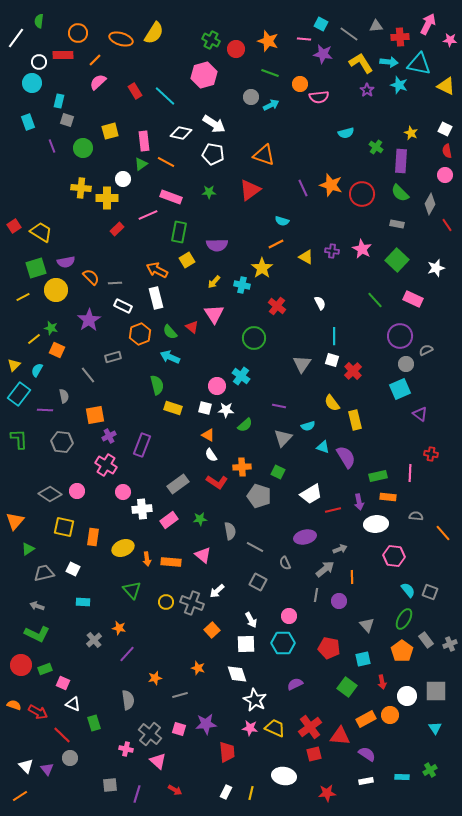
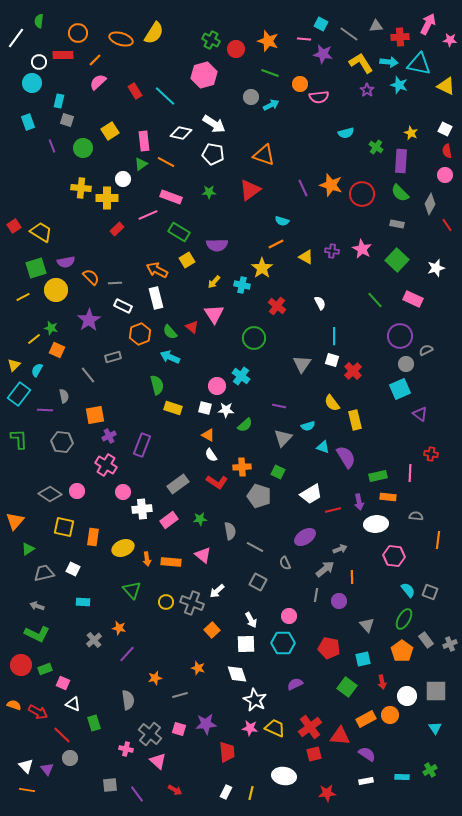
yellow square at (110, 131): rotated 18 degrees counterclockwise
green rectangle at (179, 232): rotated 70 degrees counterclockwise
orange line at (443, 533): moved 5 px left, 7 px down; rotated 48 degrees clockwise
purple ellipse at (305, 537): rotated 20 degrees counterclockwise
purple line at (137, 794): rotated 54 degrees counterclockwise
orange line at (20, 796): moved 7 px right, 6 px up; rotated 42 degrees clockwise
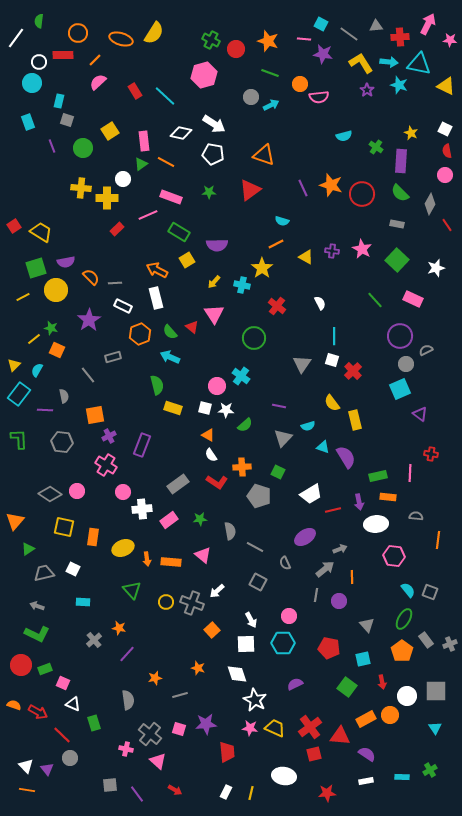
cyan semicircle at (346, 133): moved 2 px left, 3 px down
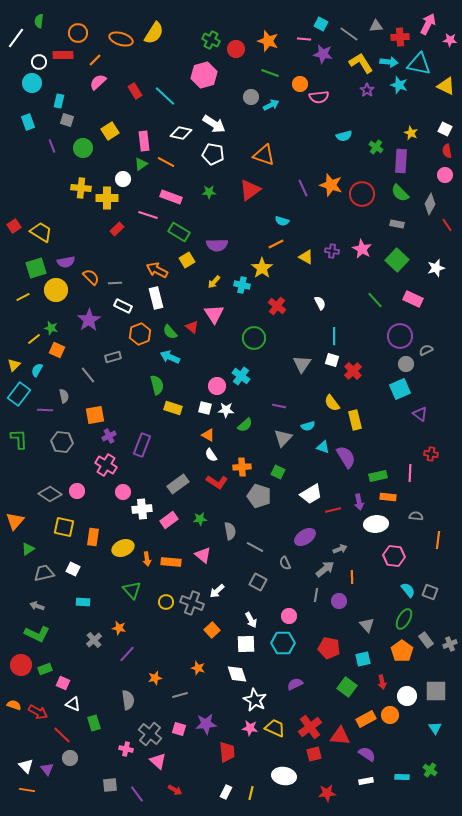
pink line at (148, 215): rotated 42 degrees clockwise
green cross at (430, 770): rotated 24 degrees counterclockwise
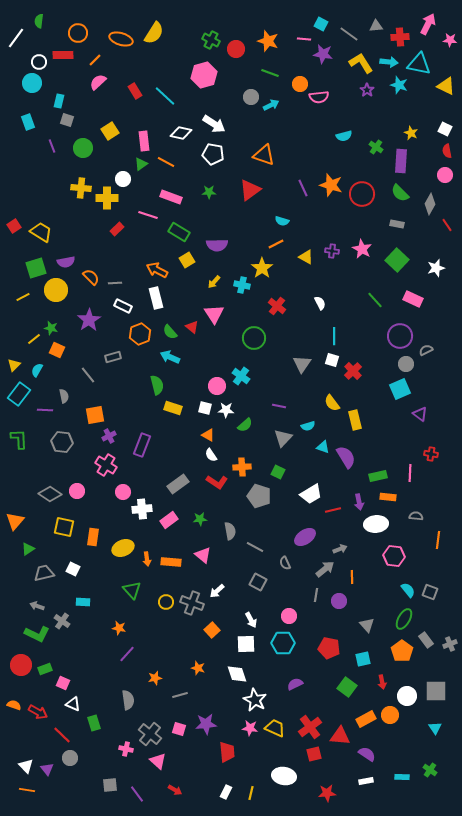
gray cross at (94, 640): moved 32 px left, 19 px up; rotated 14 degrees counterclockwise
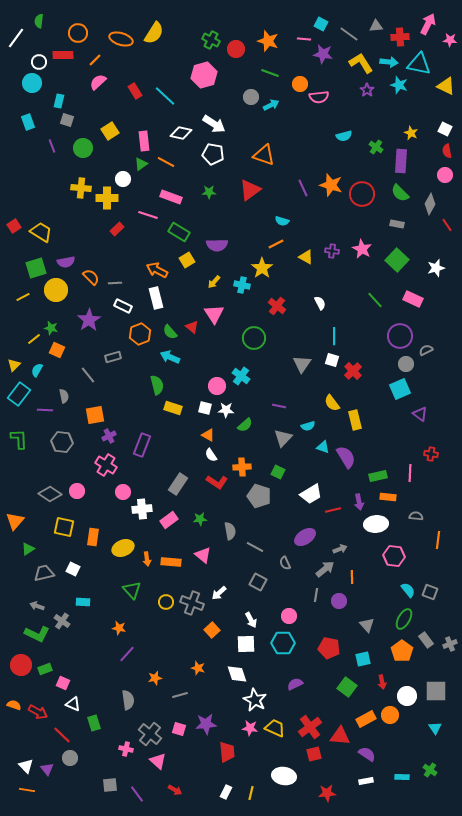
gray rectangle at (178, 484): rotated 20 degrees counterclockwise
white arrow at (217, 591): moved 2 px right, 2 px down
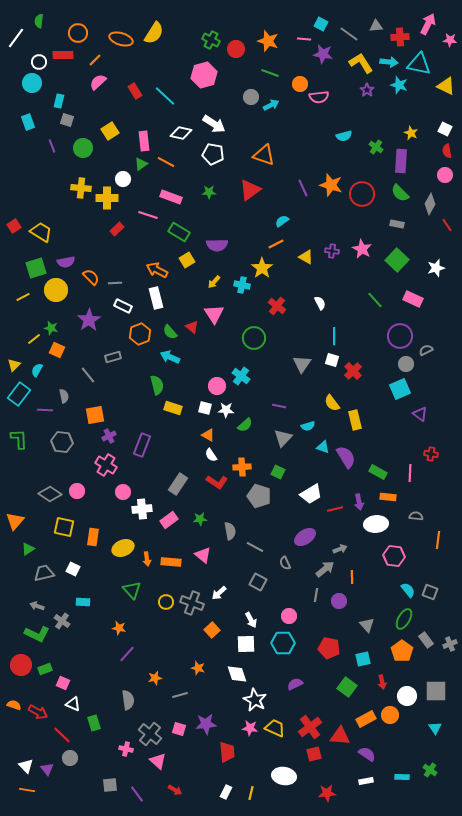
cyan semicircle at (282, 221): rotated 128 degrees clockwise
green rectangle at (378, 476): moved 4 px up; rotated 42 degrees clockwise
red line at (333, 510): moved 2 px right, 1 px up
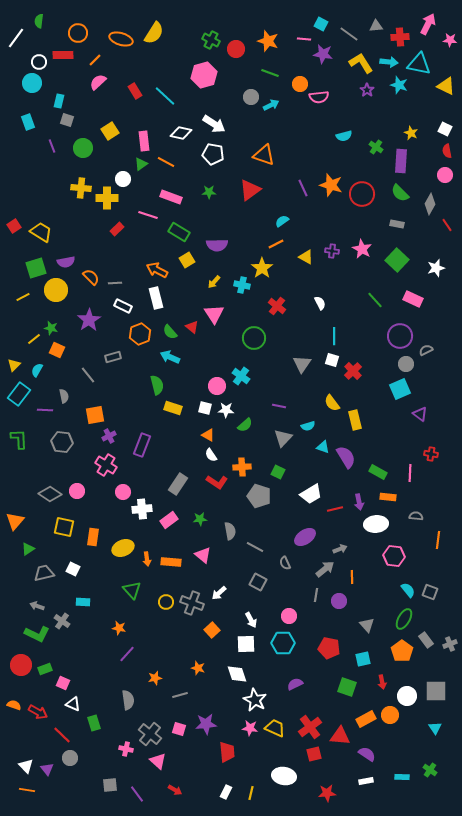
green square at (347, 687): rotated 18 degrees counterclockwise
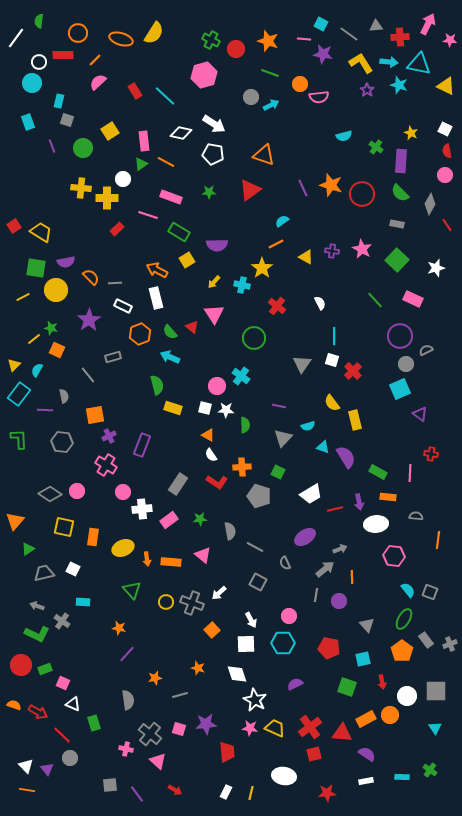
green square at (36, 268): rotated 25 degrees clockwise
green semicircle at (245, 425): rotated 49 degrees counterclockwise
red triangle at (340, 736): moved 2 px right, 3 px up
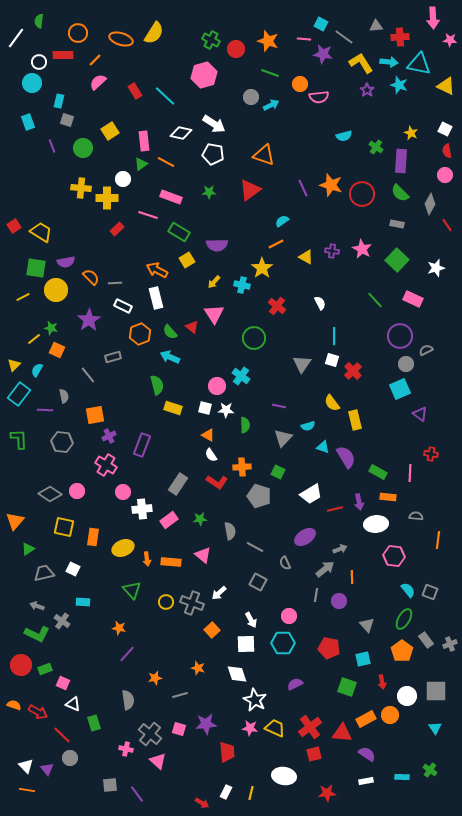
pink arrow at (428, 24): moved 5 px right, 6 px up; rotated 150 degrees clockwise
gray line at (349, 34): moved 5 px left, 3 px down
red arrow at (175, 790): moved 27 px right, 13 px down
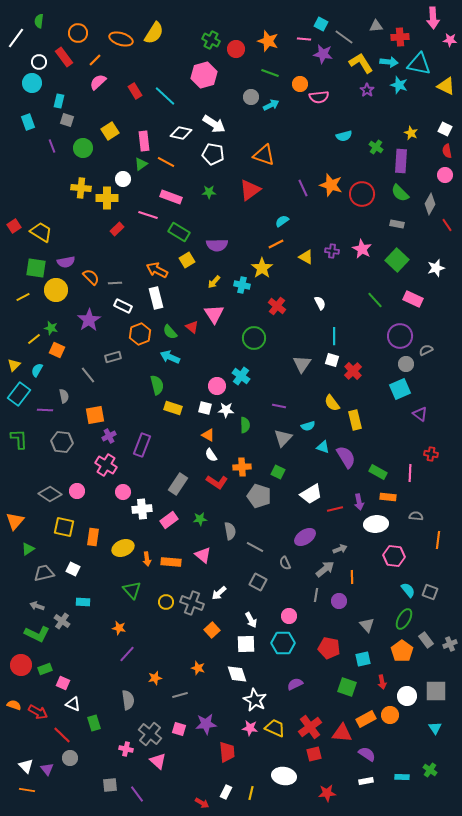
red rectangle at (63, 55): moved 1 px right, 2 px down; rotated 54 degrees clockwise
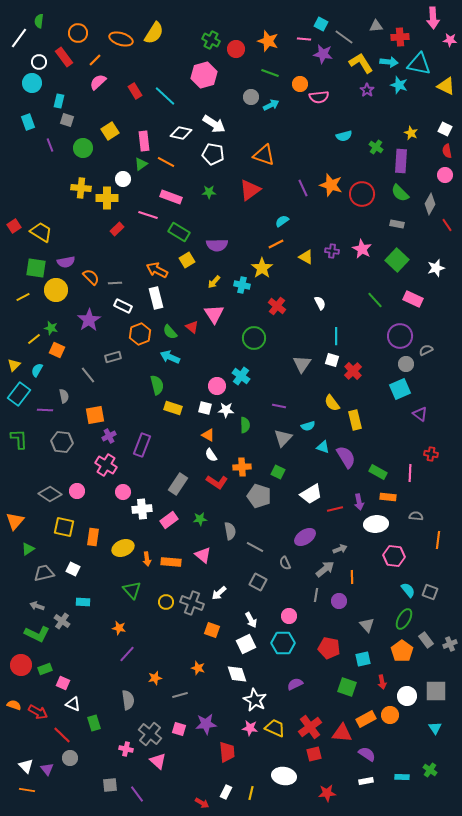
white line at (16, 38): moved 3 px right
purple line at (52, 146): moved 2 px left, 1 px up
cyan line at (334, 336): moved 2 px right
orange square at (212, 630): rotated 28 degrees counterclockwise
white square at (246, 644): rotated 24 degrees counterclockwise
